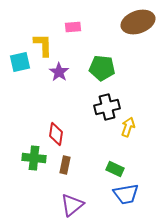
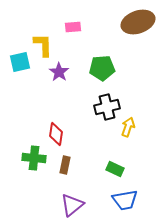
green pentagon: rotated 10 degrees counterclockwise
blue trapezoid: moved 1 px left, 6 px down
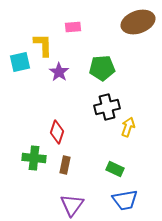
red diamond: moved 1 px right, 2 px up; rotated 10 degrees clockwise
purple triangle: rotated 15 degrees counterclockwise
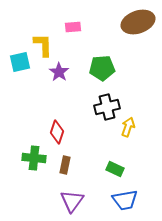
purple triangle: moved 4 px up
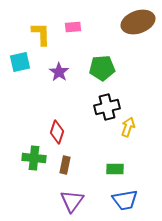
yellow L-shape: moved 2 px left, 11 px up
green rectangle: rotated 24 degrees counterclockwise
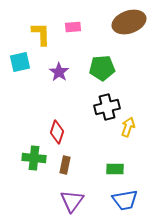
brown ellipse: moved 9 px left
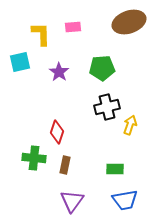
yellow arrow: moved 2 px right, 2 px up
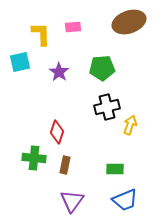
blue trapezoid: rotated 12 degrees counterclockwise
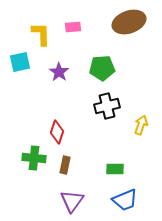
black cross: moved 1 px up
yellow arrow: moved 11 px right
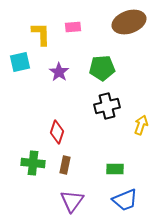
green cross: moved 1 px left, 5 px down
